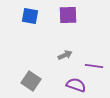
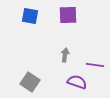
gray arrow: rotated 56 degrees counterclockwise
purple line: moved 1 px right, 1 px up
gray square: moved 1 px left, 1 px down
purple semicircle: moved 1 px right, 3 px up
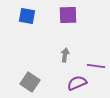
blue square: moved 3 px left
purple line: moved 1 px right, 1 px down
purple semicircle: moved 1 px down; rotated 42 degrees counterclockwise
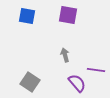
purple square: rotated 12 degrees clockwise
gray arrow: rotated 24 degrees counterclockwise
purple line: moved 4 px down
purple semicircle: rotated 72 degrees clockwise
